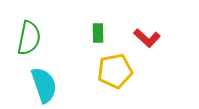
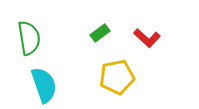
green rectangle: moved 2 px right; rotated 54 degrees clockwise
green semicircle: rotated 20 degrees counterclockwise
yellow pentagon: moved 2 px right, 6 px down
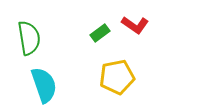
red L-shape: moved 12 px left, 13 px up; rotated 8 degrees counterclockwise
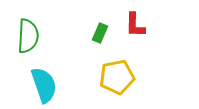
red L-shape: rotated 56 degrees clockwise
green rectangle: rotated 30 degrees counterclockwise
green semicircle: moved 1 px left, 2 px up; rotated 12 degrees clockwise
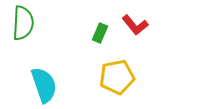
red L-shape: rotated 40 degrees counterclockwise
green semicircle: moved 5 px left, 13 px up
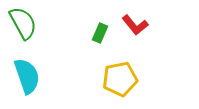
green semicircle: rotated 32 degrees counterclockwise
yellow pentagon: moved 3 px right, 2 px down
cyan semicircle: moved 17 px left, 9 px up
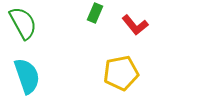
green rectangle: moved 5 px left, 20 px up
yellow pentagon: moved 1 px right, 6 px up
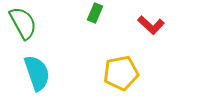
red L-shape: moved 16 px right; rotated 8 degrees counterclockwise
cyan semicircle: moved 10 px right, 3 px up
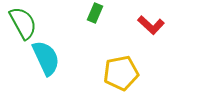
cyan semicircle: moved 9 px right, 15 px up; rotated 6 degrees counterclockwise
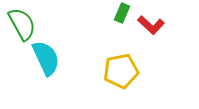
green rectangle: moved 27 px right
green semicircle: moved 1 px left, 1 px down
yellow pentagon: moved 2 px up
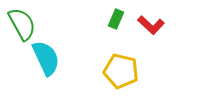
green rectangle: moved 6 px left, 6 px down
yellow pentagon: rotated 24 degrees clockwise
